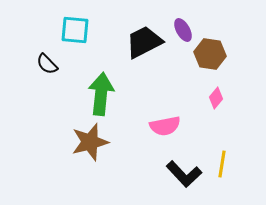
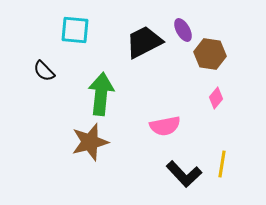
black semicircle: moved 3 px left, 7 px down
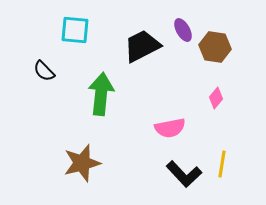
black trapezoid: moved 2 px left, 4 px down
brown hexagon: moved 5 px right, 7 px up
pink semicircle: moved 5 px right, 2 px down
brown star: moved 8 px left, 21 px down
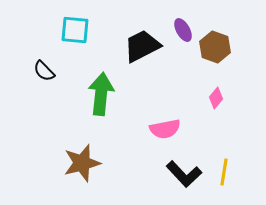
brown hexagon: rotated 12 degrees clockwise
pink semicircle: moved 5 px left, 1 px down
yellow line: moved 2 px right, 8 px down
